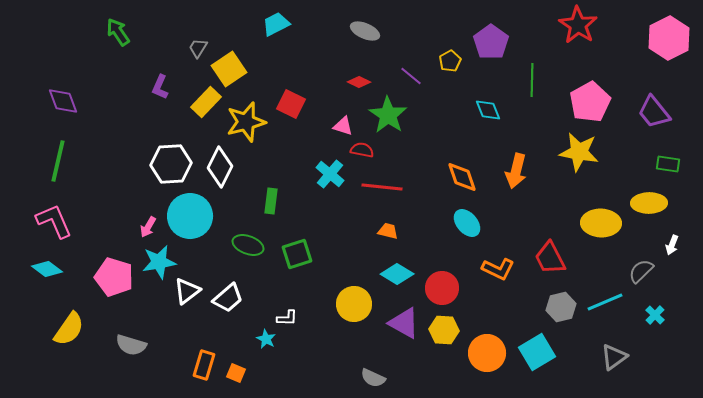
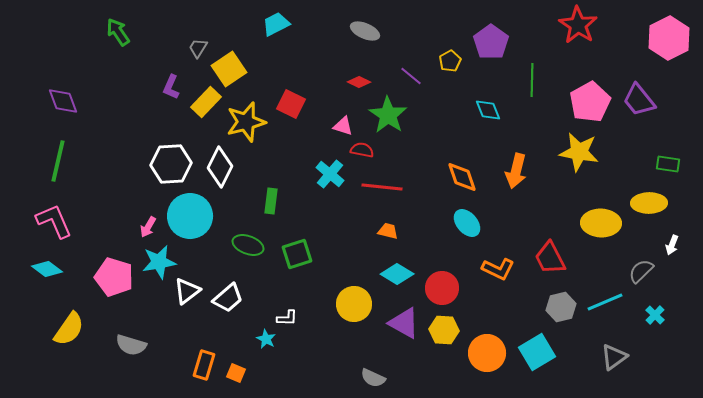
purple L-shape at (160, 87): moved 11 px right
purple trapezoid at (654, 112): moved 15 px left, 12 px up
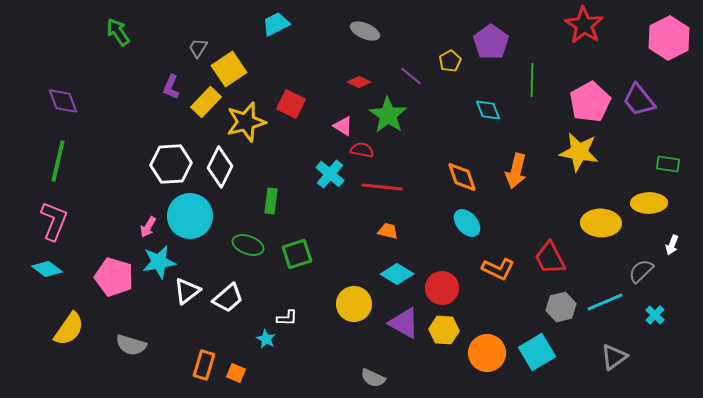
red star at (578, 25): moved 6 px right
pink triangle at (343, 126): rotated 15 degrees clockwise
pink L-shape at (54, 221): rotated 45 degrees clockwise
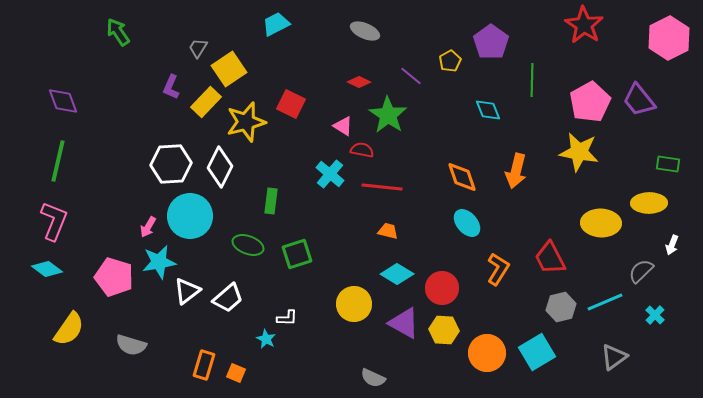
orange L-shape at (498, 269): rotated 84 degrees counterclockwise
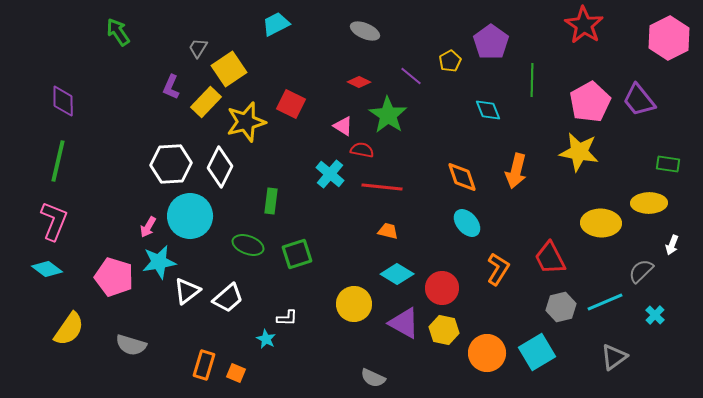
purple diamond at (63, 101): rotated 20 degrees clockwise
yellow hexagon at (444, 330): rotated 8 degrees clockwise
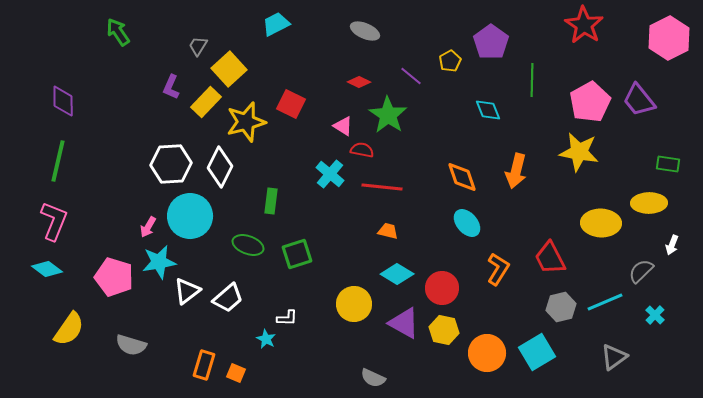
gray trapezoid at (198, 48): moved 2 px up
yellow square at (229, 69): rotated 8 degrees counterclockwise
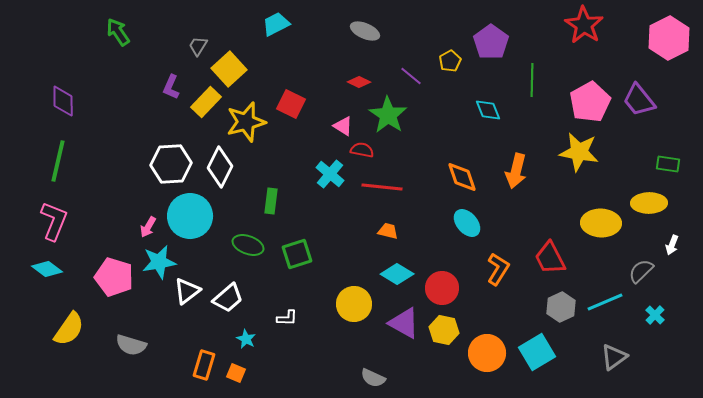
gray hexagon at (561, 307): rotated 12 degrees counterclockwise
cyan star at (266, 339): moved 20 px left
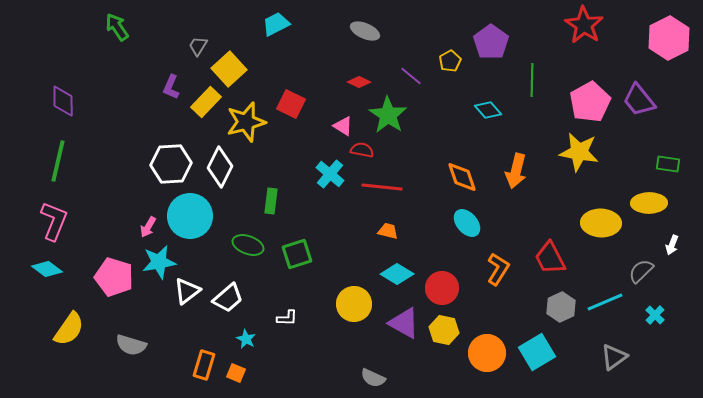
green arrow at (118, 32): moved 1 px left, 5 px up
cyan diamond at (488, 110): rotated 20 degrees counterclockwise
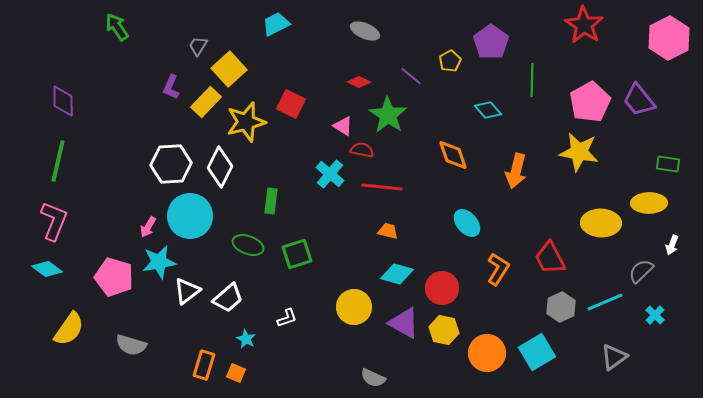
orange diamond at (462, 177): moved 9 px left, 22 px up
cyan diamond at (397, 274): rotated 16 degrees counterclockwise
yellow circle at (354, 304): moved 3 px down
white L-shape at (287, 318): rotated 20 degrees counterclockwise
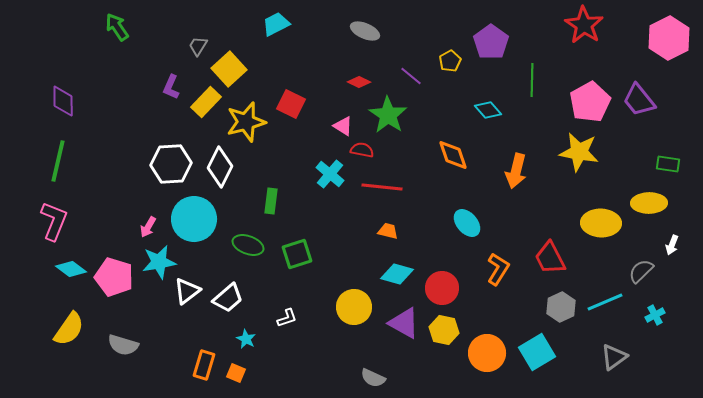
cyan circle at (190, 216): moved 4 px right, 3 px down
cyan diamond at (47, 269): moved 24 px right
cyan cross at (655, 315): rotated 18 degrees clockwise
gray semicircle at (131, 345): moved 8 px left
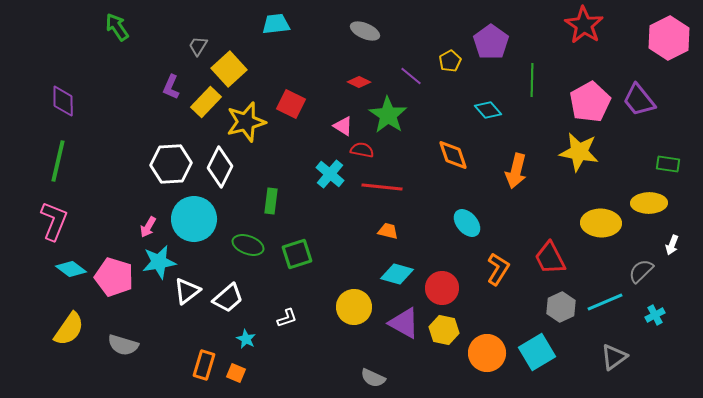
cyan trapezoid at (276, 24): rotated 20 degrees clockwise
